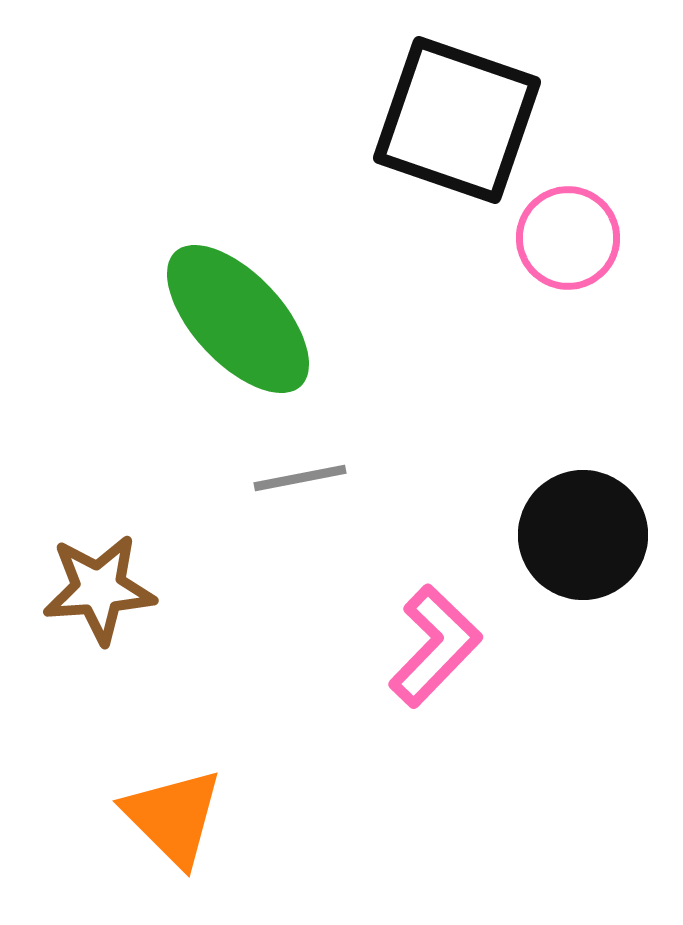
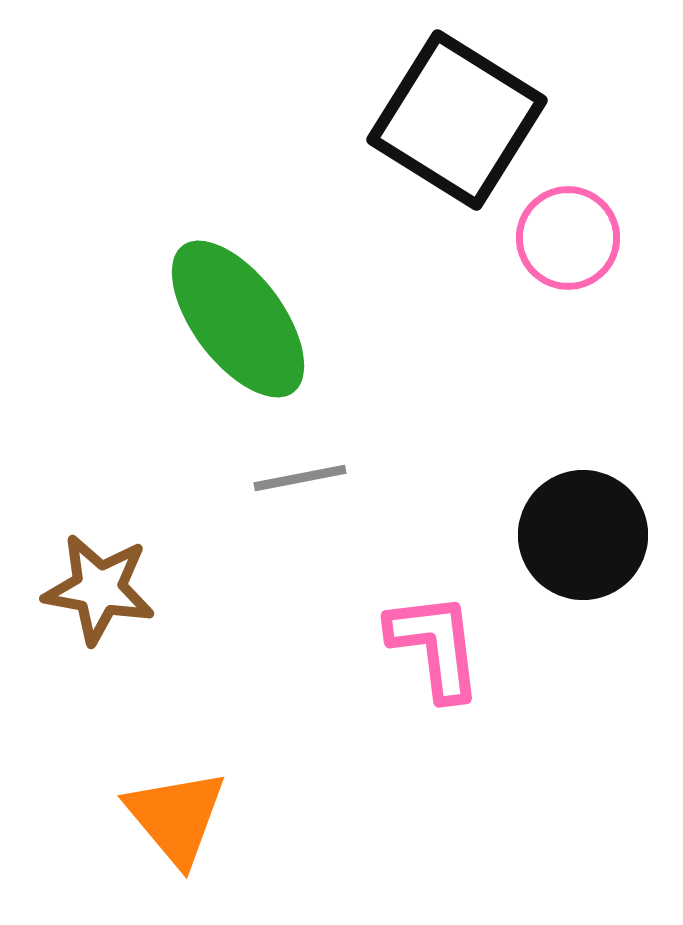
black square: rotated 13 degrees clockwise
green ellipse: rotated 6 degrees clockwise
brown star: rotated 14 degrees clockwise
pink L-shape: rotated 51 degrees counterclockwise
orange triangle: moved 3 px right; rotated 5 degrees clockwise
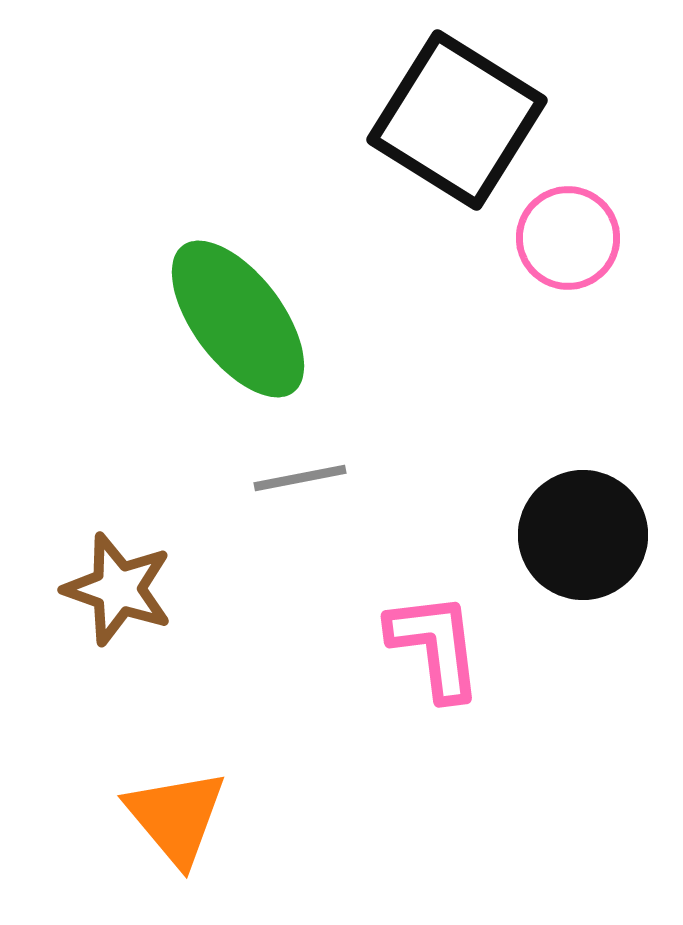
brown star: moved 19 px right; rotated 9 degrees clockwise
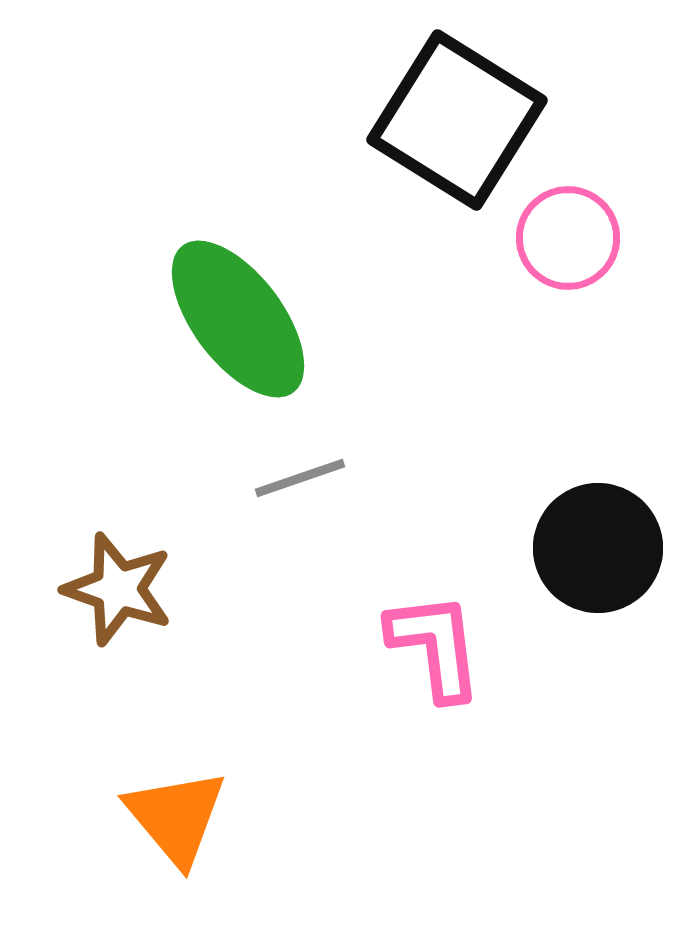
gray line: rotated 8 degrees counterclockwise
black circle: moved 15 px right, 13 px down
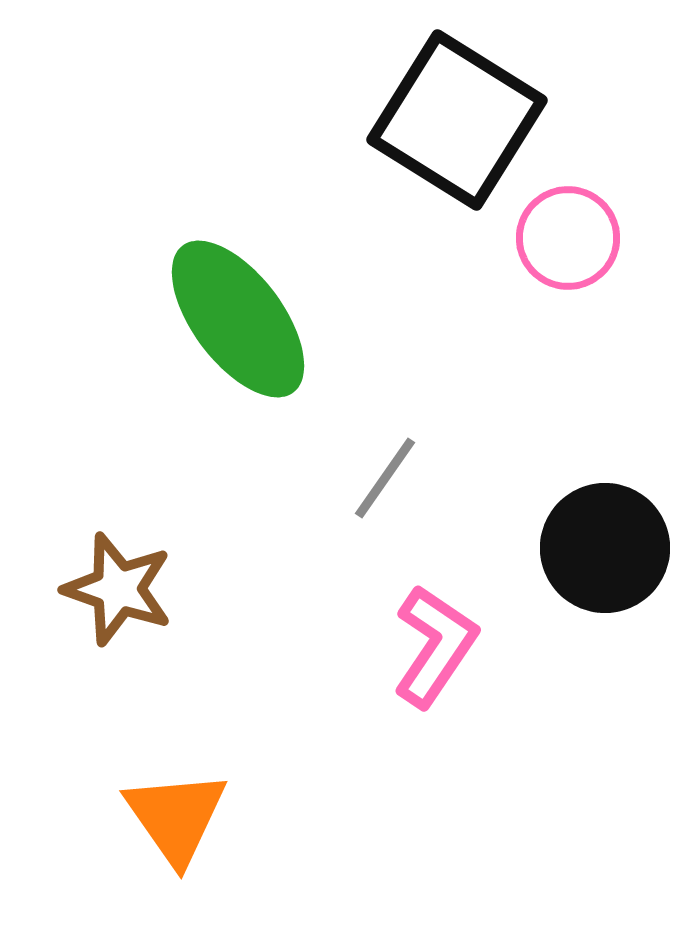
gray line: moved 85 px right; rotated 36 degrees counterclockwise
black circle: moved 7 px right
pink L-shape: rotated 41 degrees clockwise
orange triangle: rotated 5 degrees clockwise
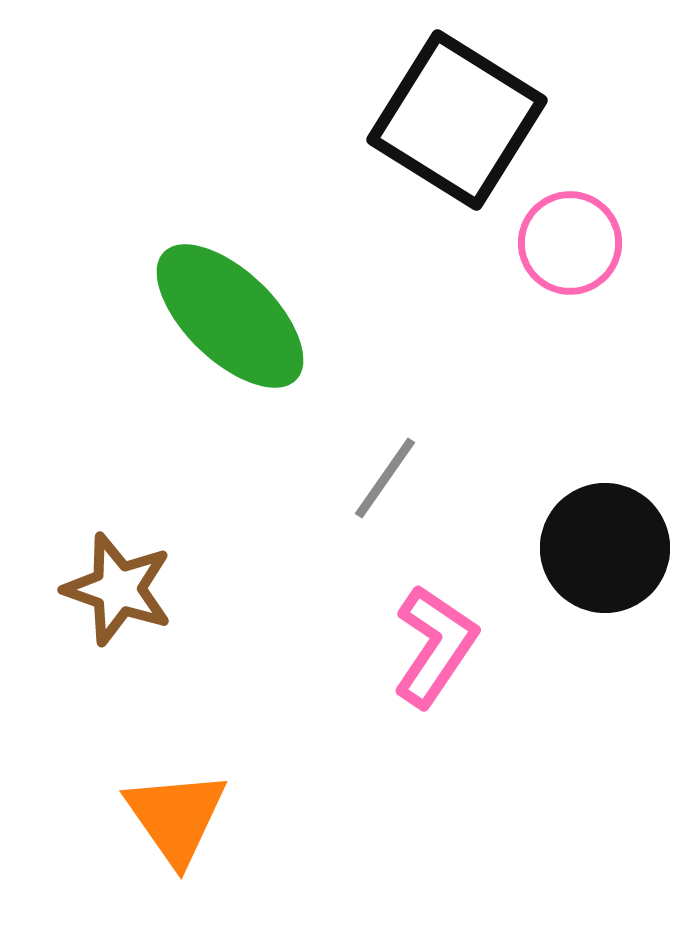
pink circle: moved 2 px right, 5 px down
green ellipse: moved 8 px left, 3 px up; rotated 9 degrees counterclockwise
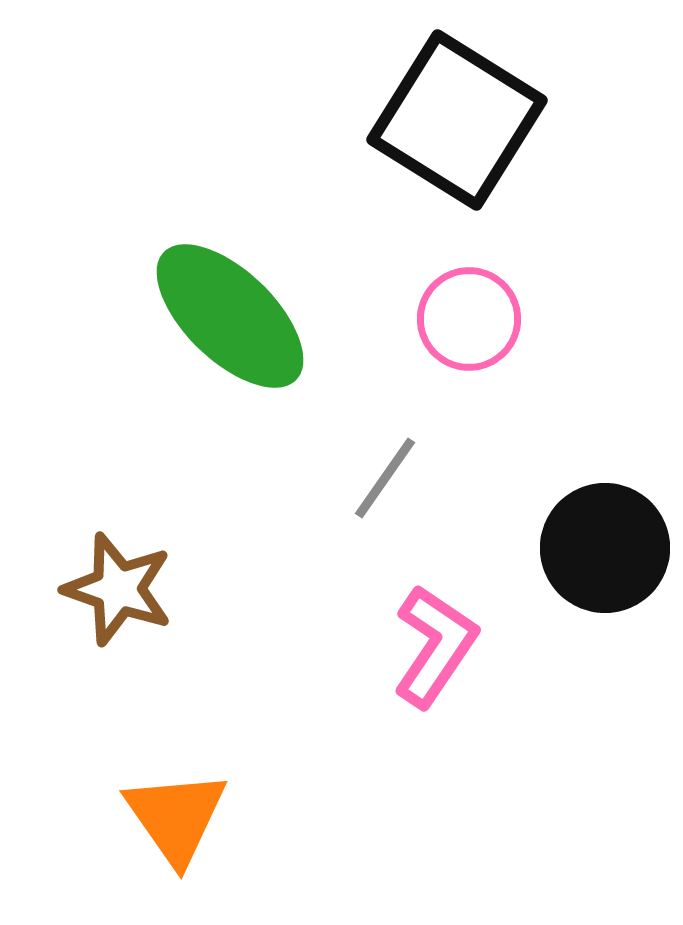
pink circle: moved 101 px left, 76 px down
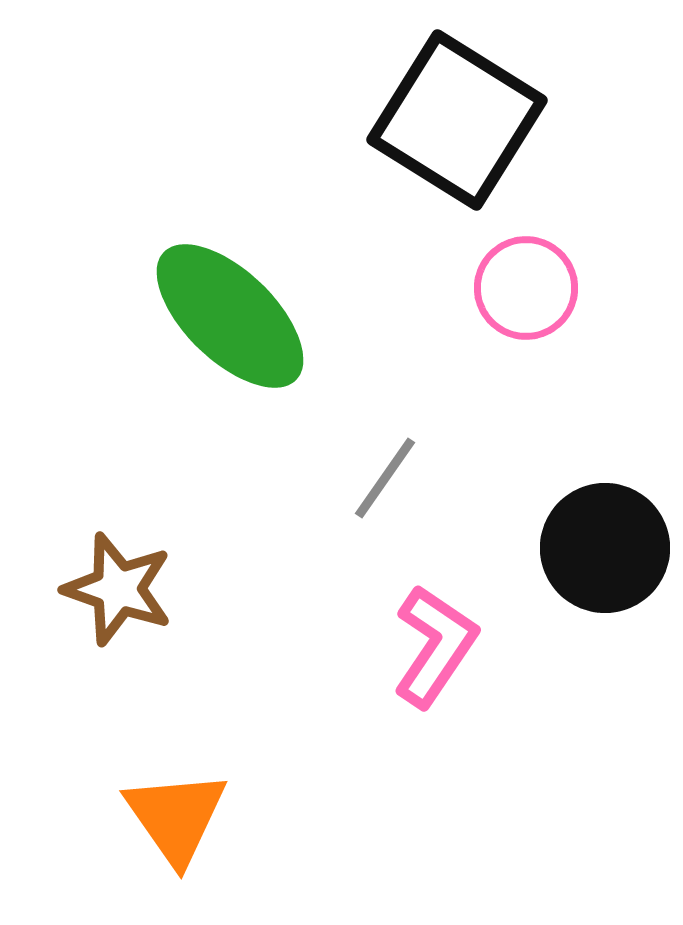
pink circle: moved 57 px right, 31 px up
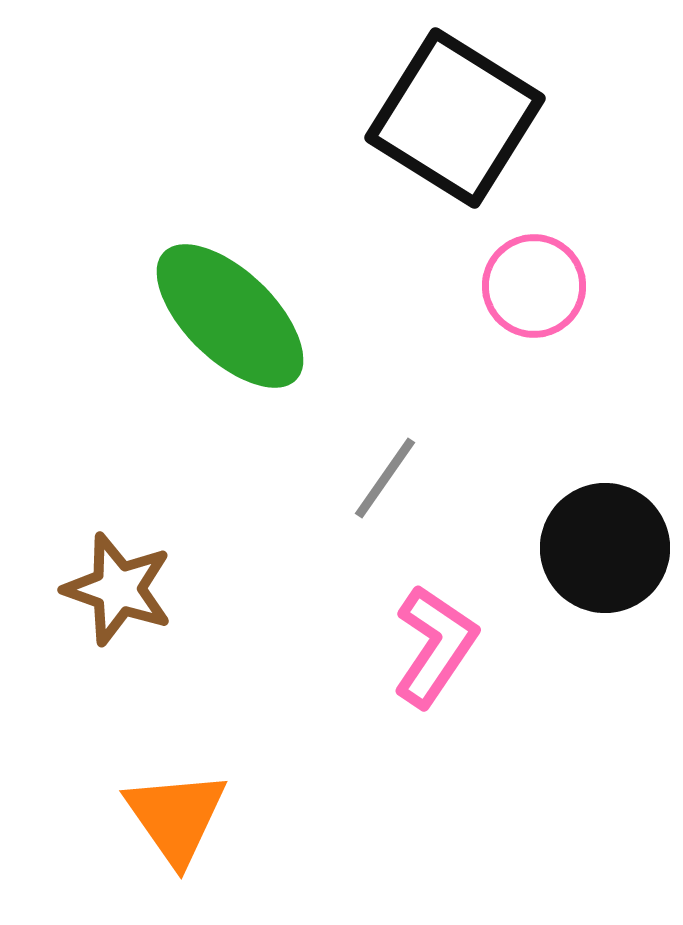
black square: moved 2 px left, 2 px up
pink circle: moved 8 px right, 2 px up
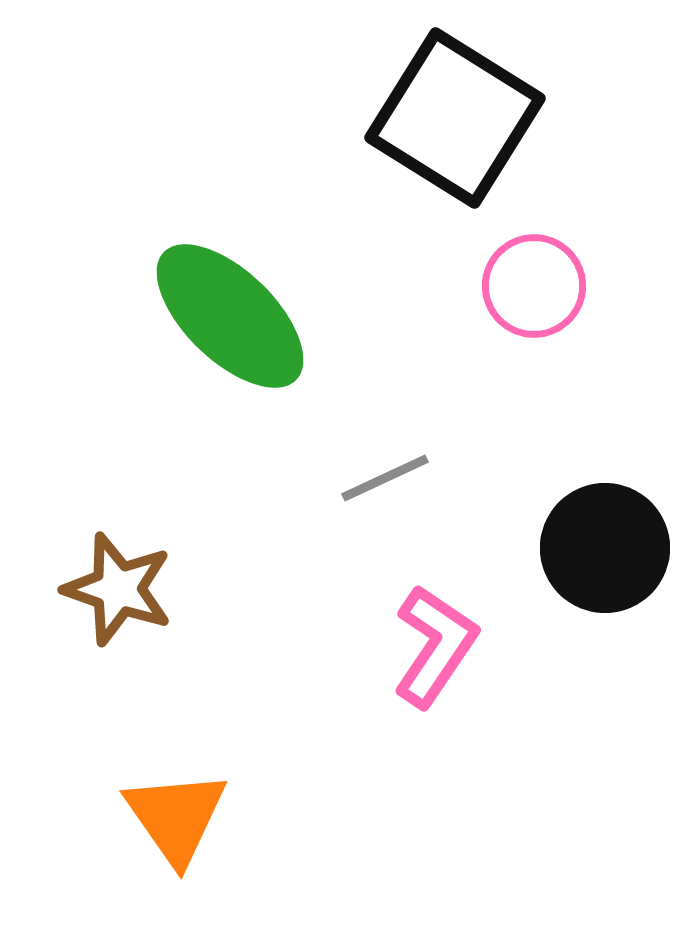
gray line: rotated 30 degrees clockwise
